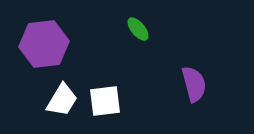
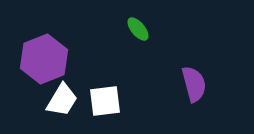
purple hexagon: moved 15 px down; rotated 15 degrees counterclockwise
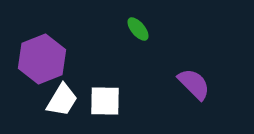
purple hexagon: moved 2 px left
purple semicircle: rotated 30 degrees counterclockwise
white square: rotated 8 degrees clockwise
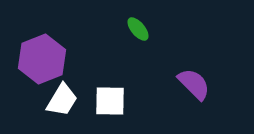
white square: moved 5 px right
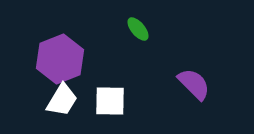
purple hexagon: moved 18 px right
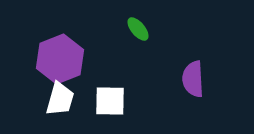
purple semicircle: moved 1 px left, 5 px up; rotated 138 degrees counterclockwise
white trapezoid: moved 2 px left, 1 px up; rotated 15 degrees counterclockwise
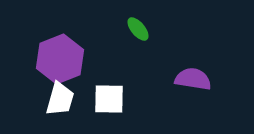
purple semicircle: rotated 102 degrees clockwise
white square: moved 1 px left, 2 px up
